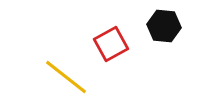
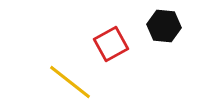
yellow line: moved 4 px right, 5 px down
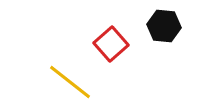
red square: rotated 12 degrees counterclockwise
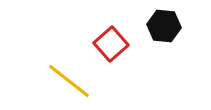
yellow line: moved 1 px left, 1 px up
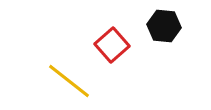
red square: moved 1 px right, 1 px down
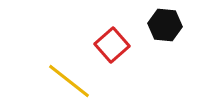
black hexagon: moved 1 px right, 1 px up
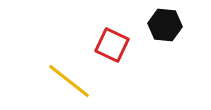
red square: rotated 24 degrees counterclockwise
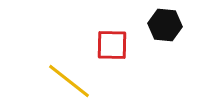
red square: rotated 24 degrees counterclockwise
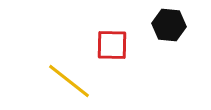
black hexagon: moved 4 px right
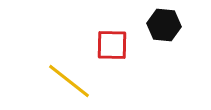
black hexagon: moved 5 px left
